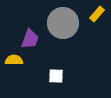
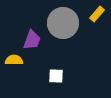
purple trapezoid: moved 2 px right, 1 px down
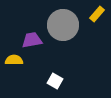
gray circle: moved 2 px down
purple trapezoid: rotated 120 degrees counterclockwise
white square: moved 1 px left, 5 px down; rotated 28 degrees clockwise
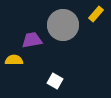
yellow rectangle: moved 1 px left
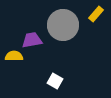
yellow semicircle: moved 4 px up
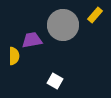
yellow rectangle: moved 1 px left, 1 px down
yellow semicircle: rotated 90 degrees clockwise
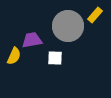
gray circle: moved 5 px right, 1 px down
yellow semicircle: rotated 24 degrees clockwise
white square: moved 23 px up; rotated 28 degrees counterclockwise
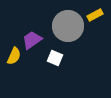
yellow rectangle: rotated 21 degrees clockwise
purple trapezoid: rotated 25 degrees counterclockwise
white square: rotated 21 degrees clockwise
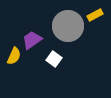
white square: moved 1 px left, 1 px down; rotated 14 degrees clockwise
